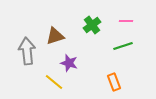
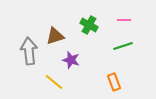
pink line: moved 2 px left, 1 px up
green cross: moved 3 px left; rotated 24 degrees counterclockwise
gray arrow: moved 2 px right
purple star: moved 2 px right, 3 px up
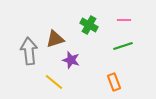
brown triangle: moved 3 px down
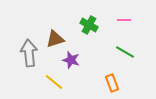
green line: moved 2 px right, 6 px down; rotated 48 degrees clockwise
gray arrow: moved 2 px down
orange rectangle: moved 2 px left, 1 px down
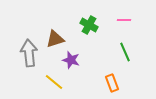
green line: rotated 36 degrees clockwise
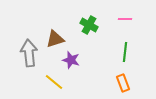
pink line: moved 1 px right, 1 px up
green line: rotated 30 degrees clockwise
orange rectangle: moved 11 px right
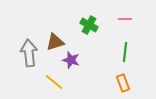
brown triangle: moved 3 px down
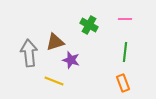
yellow line: moved 1 px up; rotated 18 degrees counterclockwise
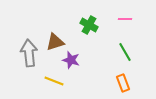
green line: rotated 36 degrees counterclockwise
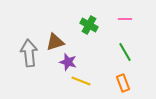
purple star: moved 3 px left, 2 px down
yellow line: moved 27 px right
